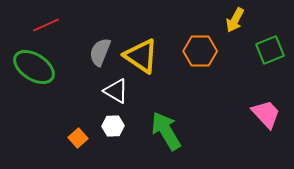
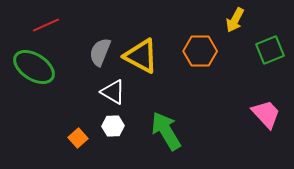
yellow triangle: rotated 6 degrees counterclockwise
white triangle: moved 3 px left, 1 px down
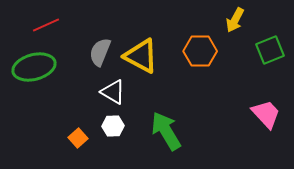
green ellipse: rotated 48 degrees counterclockwise
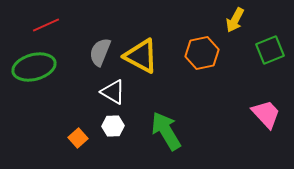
orange hexagon: moved 2 px right, 2 px down; rotated 12 degrees counterclockwise
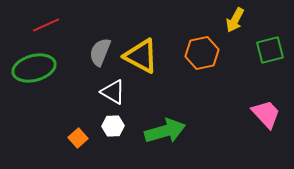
green square: rotated 8 degrees clockwise
green ellipse: moved 1 px down
green arrow: moved 1 px left; rotated 105 degrees clockwise
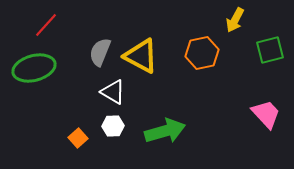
red line: rotated 24 degrees counterclockwise
